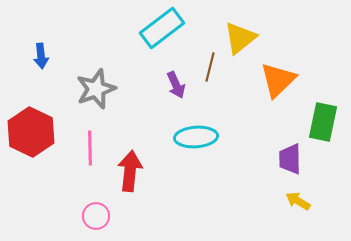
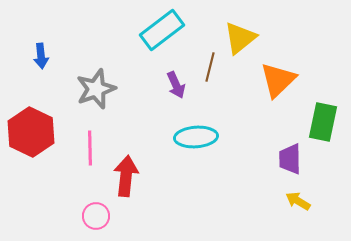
cyan rectangle: moved 2 px down
red arrow: moved 4 px left, 5 px down
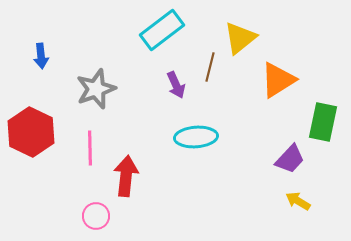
orange triangle: rotated 12 degrees clockwise
purple trapezoid: rotated 136 degrees counterclockwise
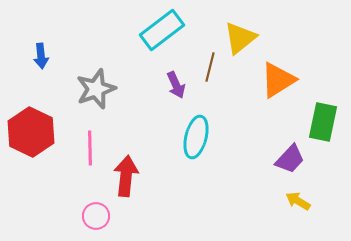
cyan ellipse: rotated 72 degrees counterclockwise
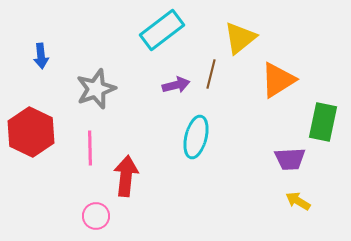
brown line: moved 1 px right, 7 px down
purple arrow: rotated 80 degrees counterclockwise
purple trapezoid: rotated 44 degrees clockwise
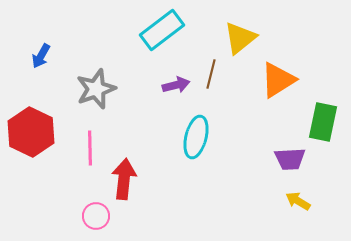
blue arrow: rotated 35 degrees clockwise
red arrow: moved 2 px left, 3 px down
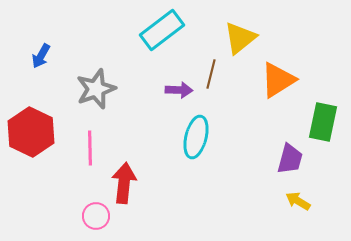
purple arrow: moved 3 px right, 5 px down; rotated 16 degrees clockwise
purple trapezoid: rotated 72 degrees counterclockwise
red arrow: moved 4 px down
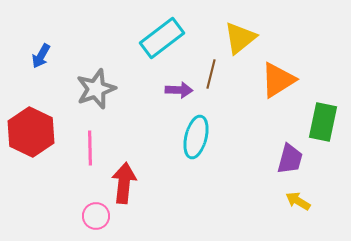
cyan rectangle: moved 8 px down
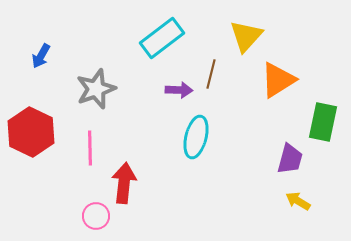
yellow triangle: moved 6 px right, 2 px up; rotated 9 degrees counterclockwise
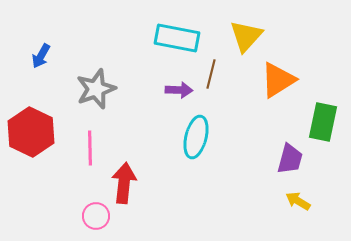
cyan rectangle: moved 15 px right; rotated 48 degrees clockwise
